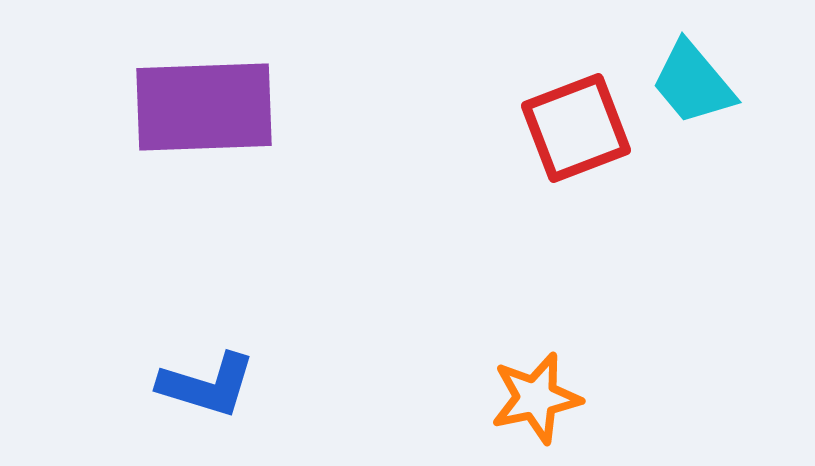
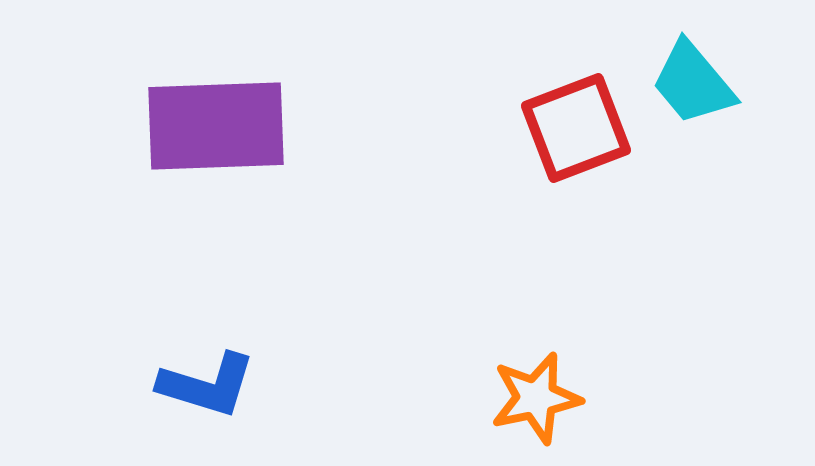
purple rectangle: moved 12 px right, 19 px down
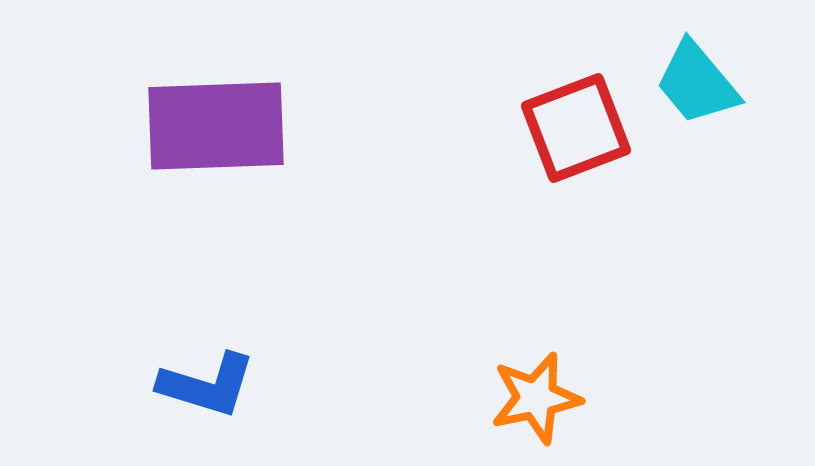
cyan trapezoid: moved 4 px right
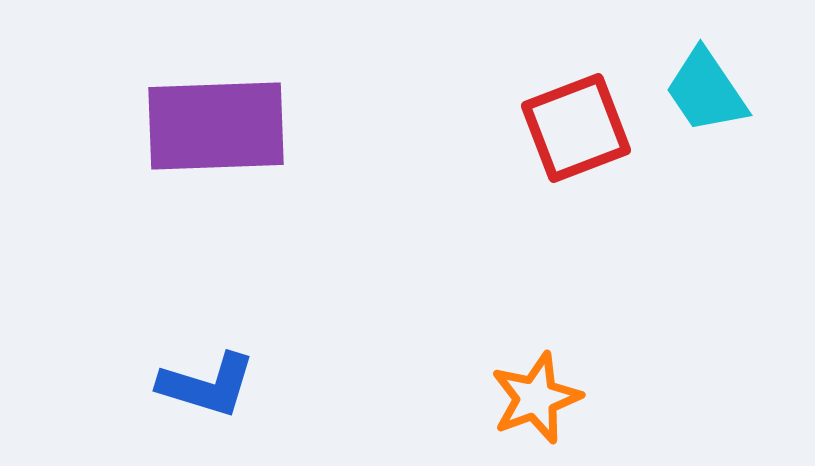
cyan trapezoid: moved 9 px right, 8 px down; rotated 6 degrees clockwise
orange star: rotated 8 degrees counterclockwise
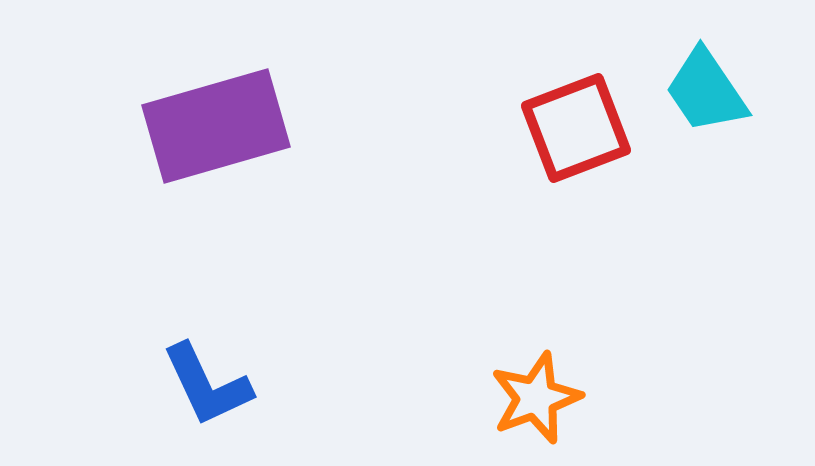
purple rectangle: rotated 14 degrees counterclockwise
blue L-shape: rotated 48 degrees clockwise
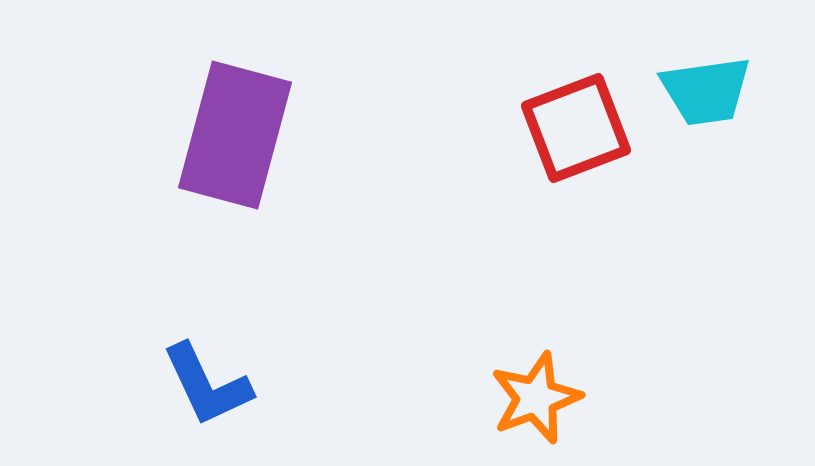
cyan trapezoid: rotated 64 degrees counterclockwise
purple rectangle: moved 19 px right, 9 px down; rotated 59 degrees counterclockwise
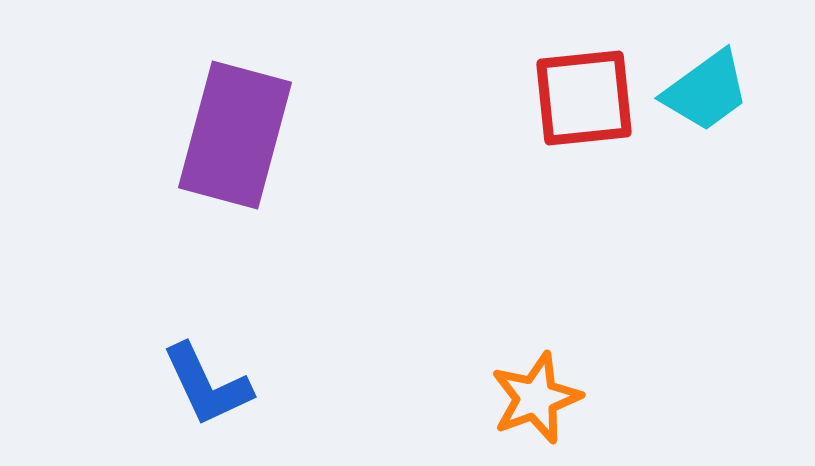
cyan trapezoid: rotated 28 degrees counterclockwise
red square: moved 8 px right, 30 px up; rotated 15 degrees clockwise
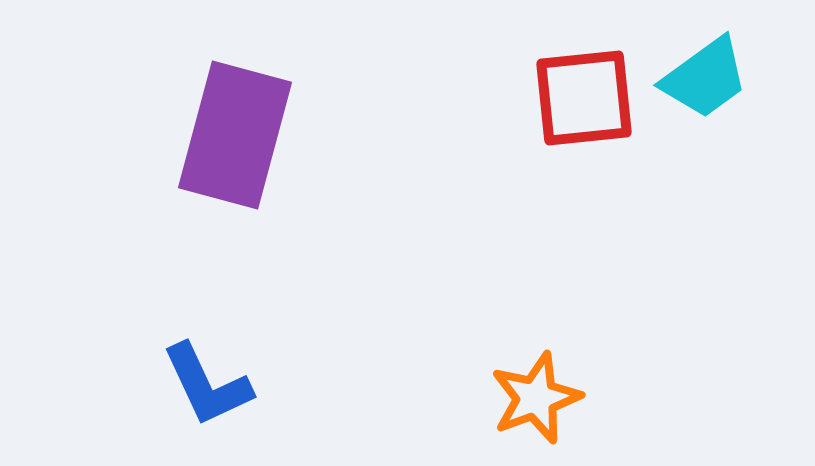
cyan trapezoid: moved 1 px left, 13 px up
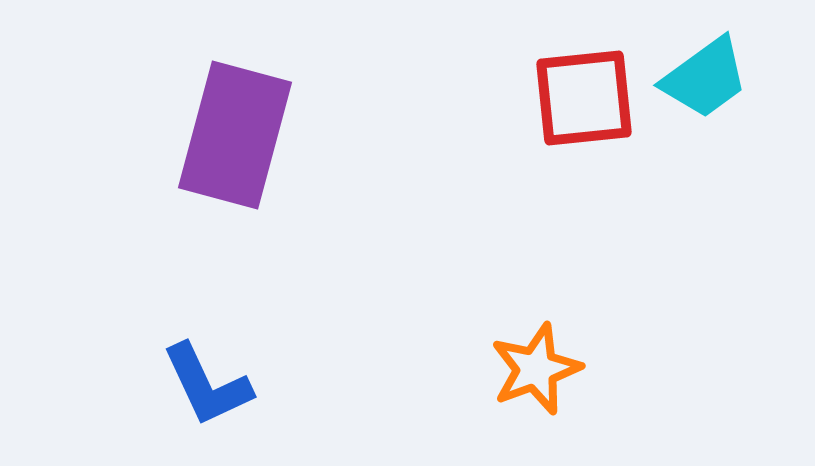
orange star: moved 29 px up
